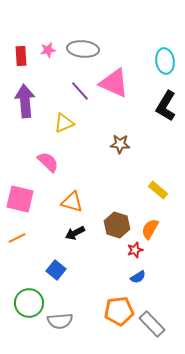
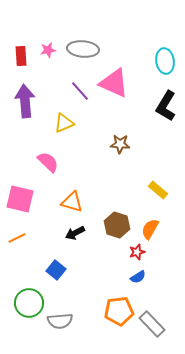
red star: moved 2 px right, 2 px down
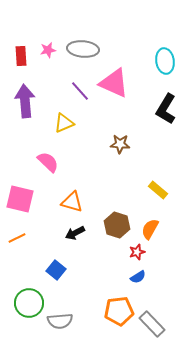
black L-shape: moved 3 px down
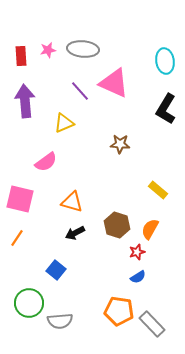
pink semicircle: moved 2 px left; rotated 100 degrees clockwise
orange line: rotated 30 degrees counterclockwise
orange pentagon: rotated 16 degrees clockwise
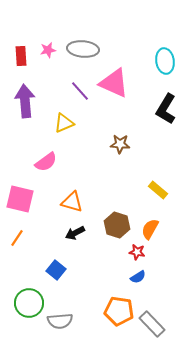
red star: rotated 28 degrees clockwise
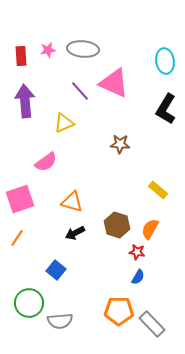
pink square: rotated 32 degrees counterclockwise
blue semicircle: rotated 28 degrees counterclockwise
orange pentagon: rotated 8 degrees counterclockwise
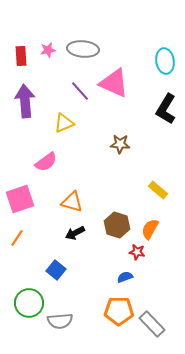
blue semicircle: moved 13 px left; rotated 140 degrees counterclockwise
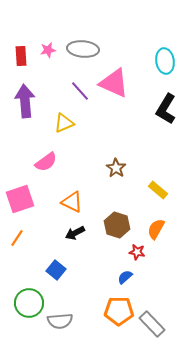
brown star: moved 4 px left, 24 px down; rotated 30 degrees clockwise
orange triangle: rotated 10 degrees clockwise
orange semicircle: moved 6 px right
blue semicircle: rotated 21 degrees counterclockwise
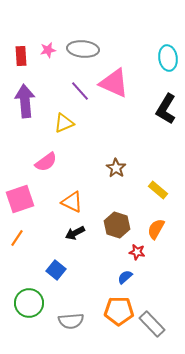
cyan ellipse: moved 3 px right, 3 px up
gray semicircle: moved 11 px right
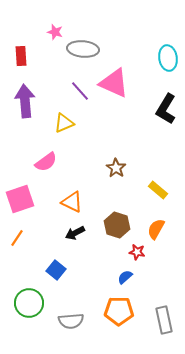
pink star: moved 7 px right, 18 px up; rotated 28 degrees clockwise
gray rectangle: moved 12 px right, 4 px up; rotated 32 degrees clockwise
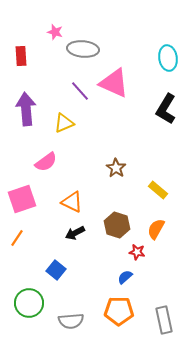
purple arrow: moved 1 px right, 8 px down
pink square: moved 2 px right
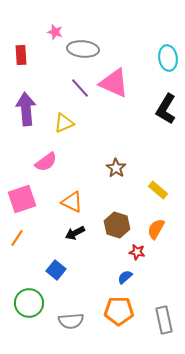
red rectangle: moved 1 px up
purple line: moved 3 px up
